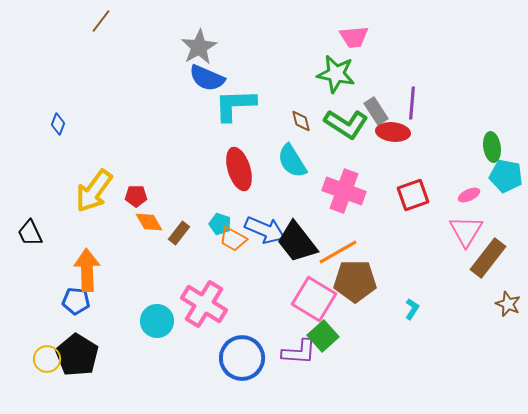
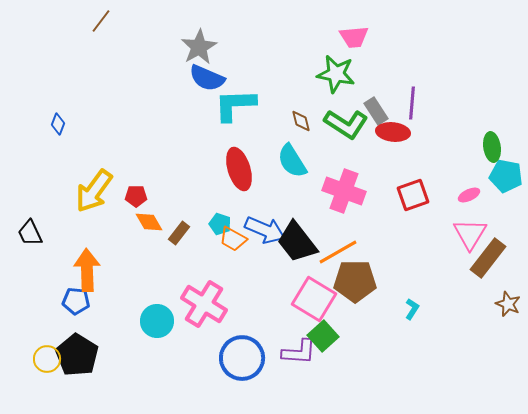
pink triangle at (466, 231): moved 4 px right, 3 px down
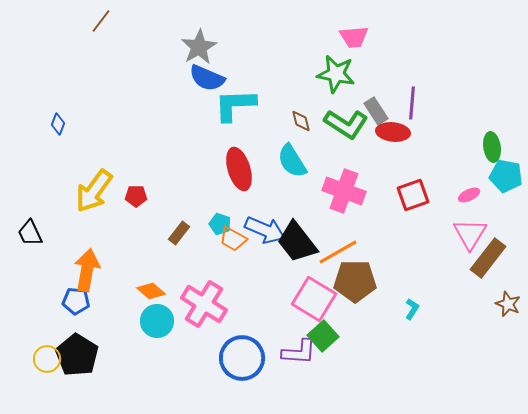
orange diamond at (149, 222): moved 2 px right, 69 px down; rotated 20 degrees counterclockwise
orange arrow at (87, 270): rotated 12 degrees clockwise
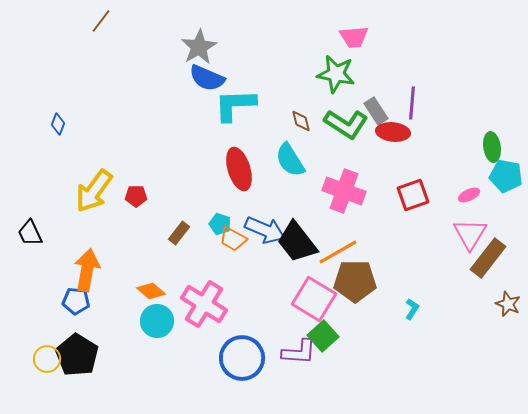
cyan semicircle at (292, 161): moved 2 px left, 1 px up
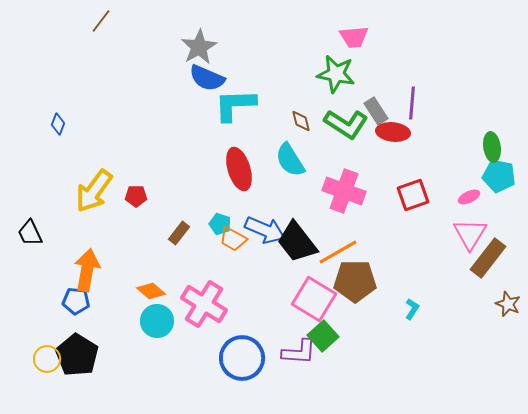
cyan pentagon at (506, 176): moved 7 px left
pink ellipse at (469, 195): moved 2 px down
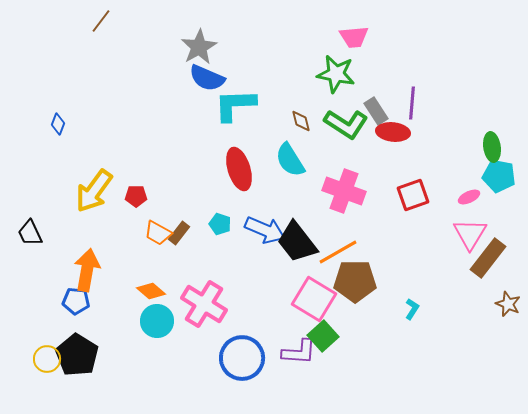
orange trapezoid at (233, 239): moved 75 px left, 6 px up
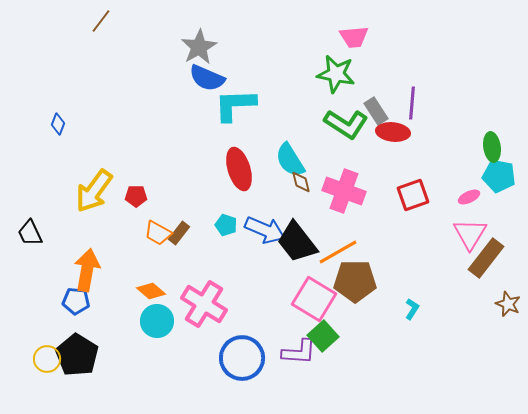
brown diamond at (301, 121): moved 61 px down
cyan pentagon at (220, 224): moved 6 px right, 1 px down
brown rectangle at (488, 258): moved 2 px left
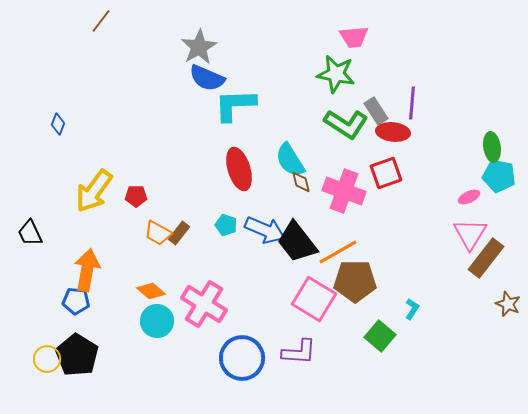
red square at (413, 195): moved 27 px left, 22 px up
green square at (323, 336): moved 57 px right; rotated 8 degrees counterclockwise
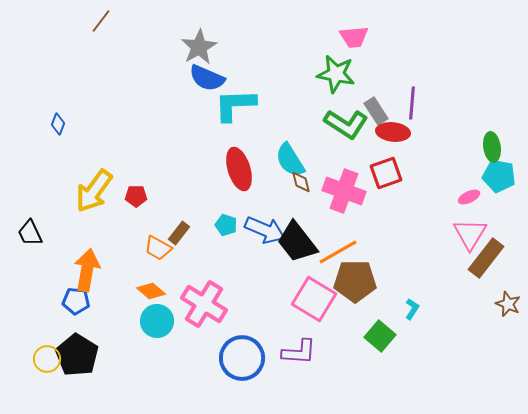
orange trapezoid at (158, 233): moved 15 px down
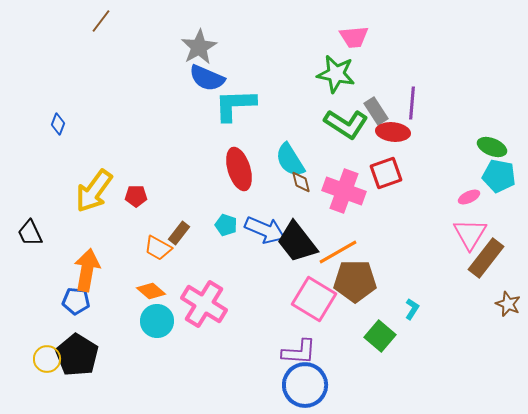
green ellipse at (492, 147): rotated 60 degrees counterclockwise
blue circle at (242, 358): moved 63 px right, 27 px down
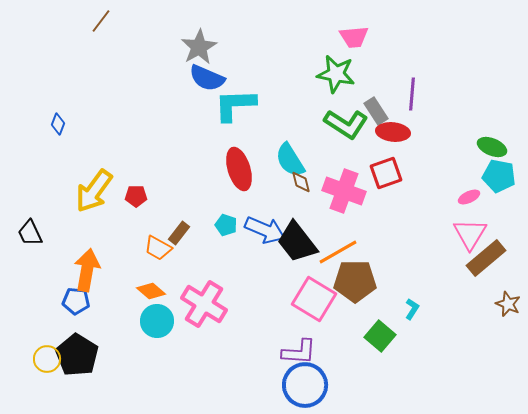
purple line at (412, 103): moved 9 px up
brown rectangle at (486, 258): rotated 12 degrees clockwise
